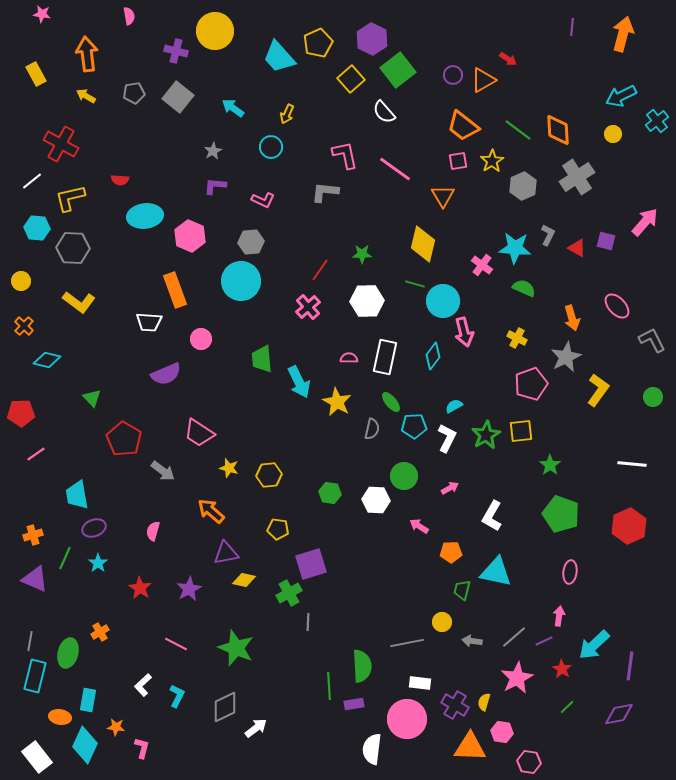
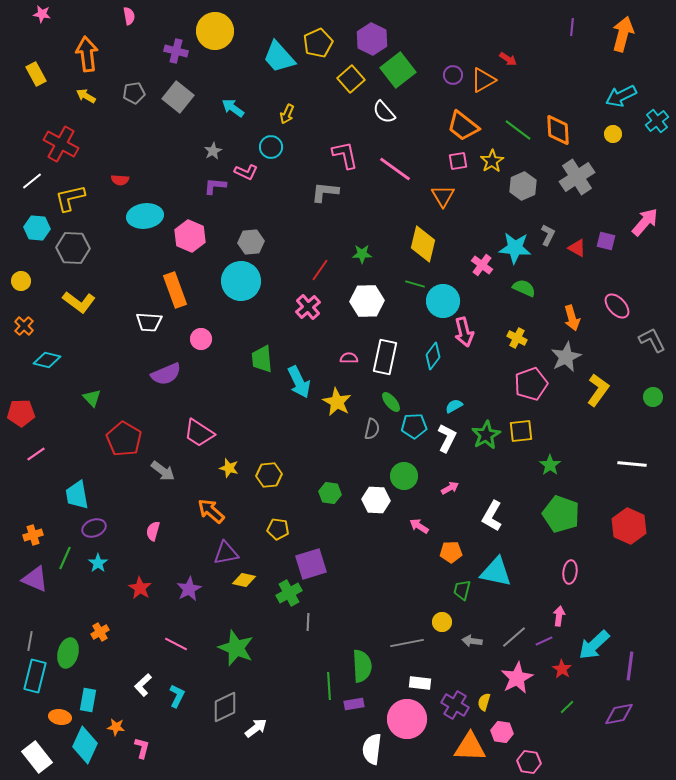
pink L-shape at (263, 200): moved 17 px left, 28 px up
red hexagon at (629, 526): rotated 12 degrees counterclockwise
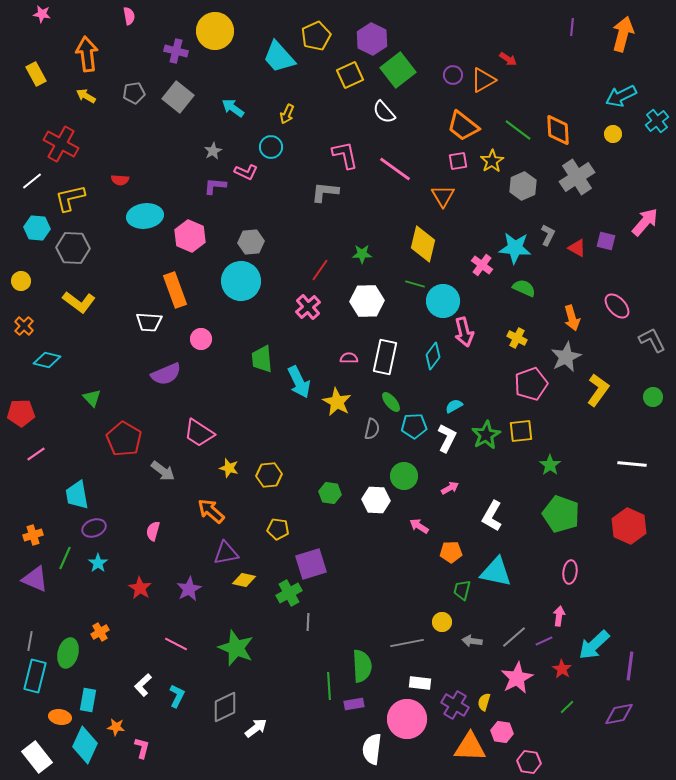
yellow pentagon at (318, 43): moved 2 px left, 7 px up
yellow square at (351, 79): moved 1 px left, 4 px up; rotated 16 degrees clockwise
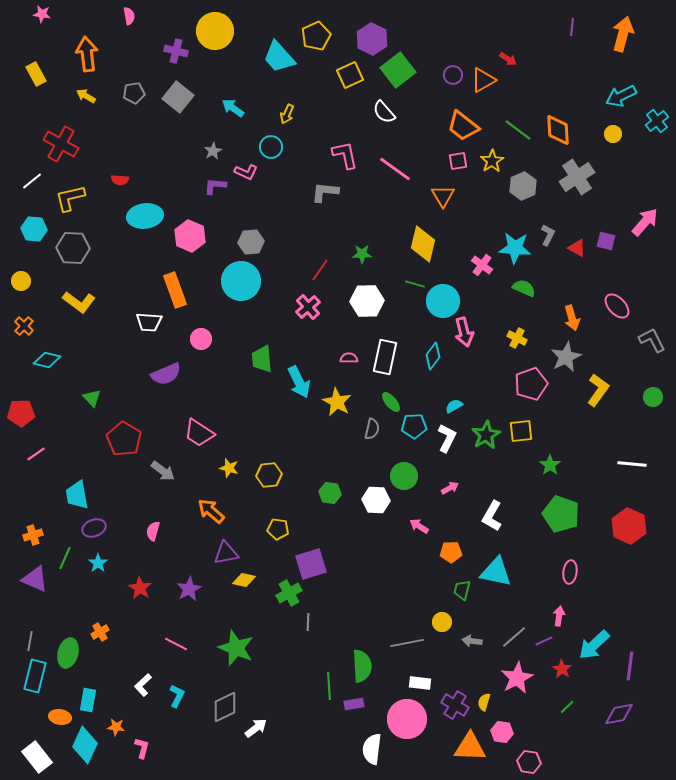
cyan hexagon at (37, 228): moved 3 px left, 1 px down
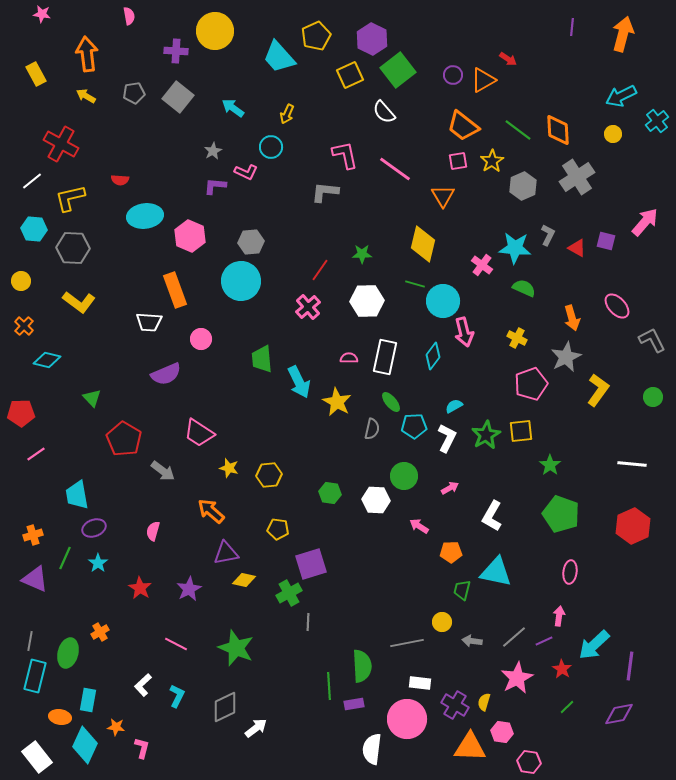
purple cross at (176, 51): rotated 10 degrees counterclockwise
red hexagon at (629, 526): moved 4 px right; rotated 12 degrees clockwise
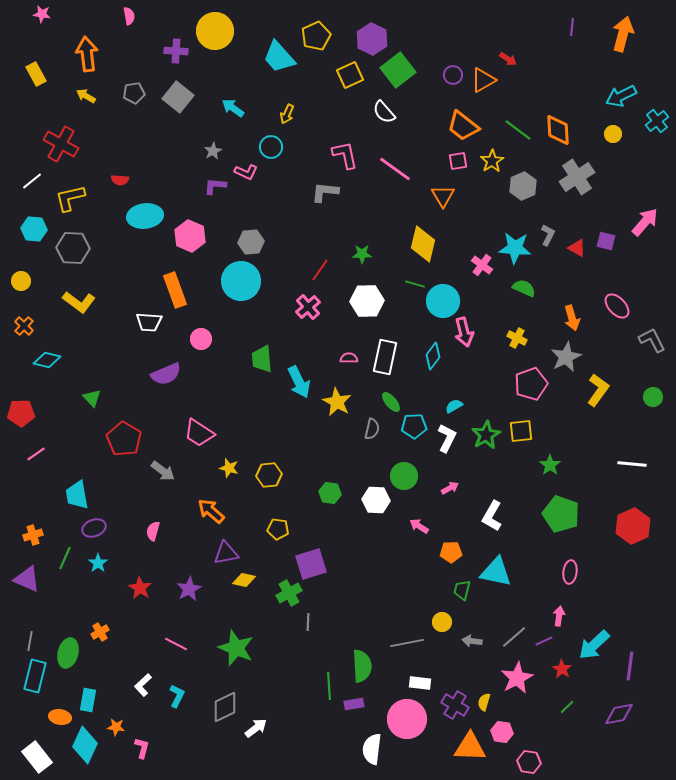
purple triangle at (35, 579): moved 8 px left
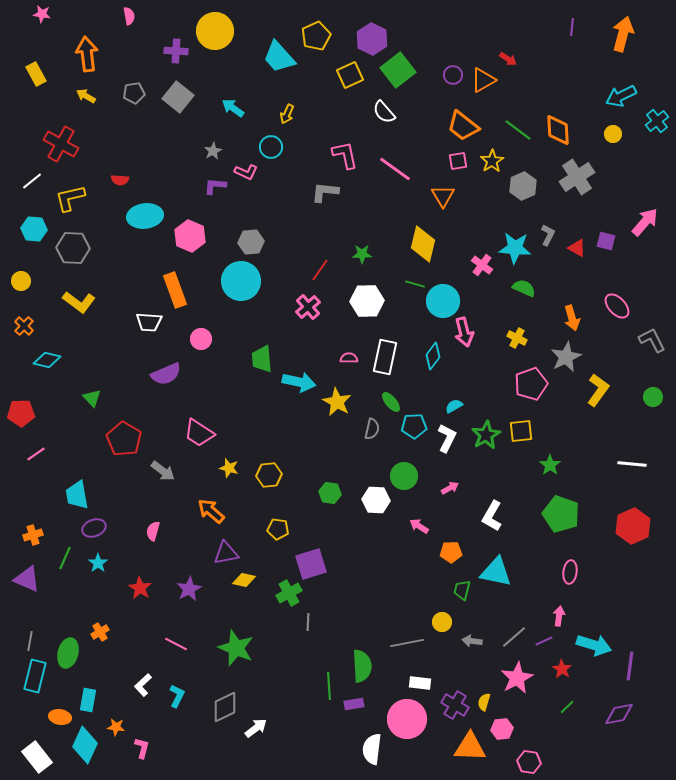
cyan arrow at (299, 382): rotated 52 degrees counterclockwise
cyan arrow at (594, 645): rotated 120 degrees counterclockwise
pink hexagon at (502, 732): moved 3 px up; rotated 15 degrees counterclockwise
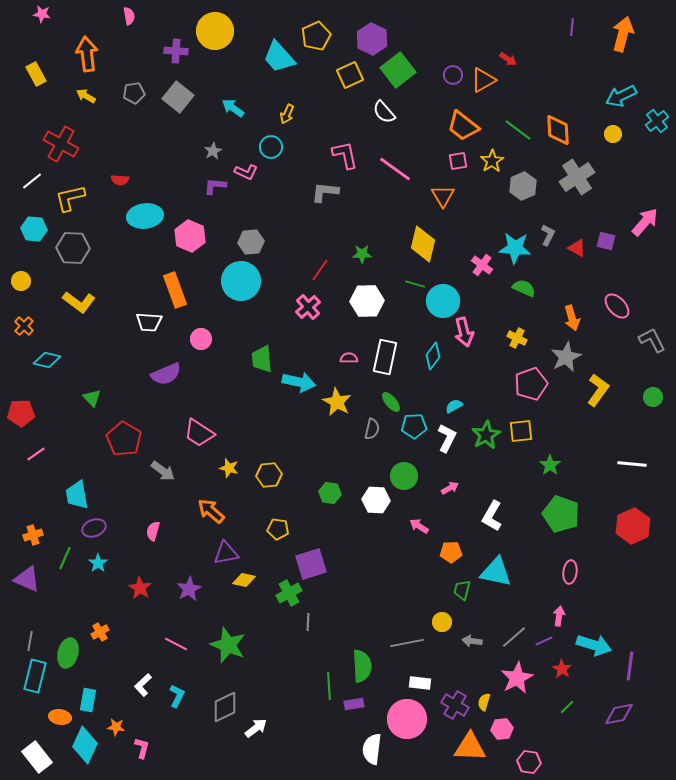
green star at (236, 648): moved 8 px left, 3 px up
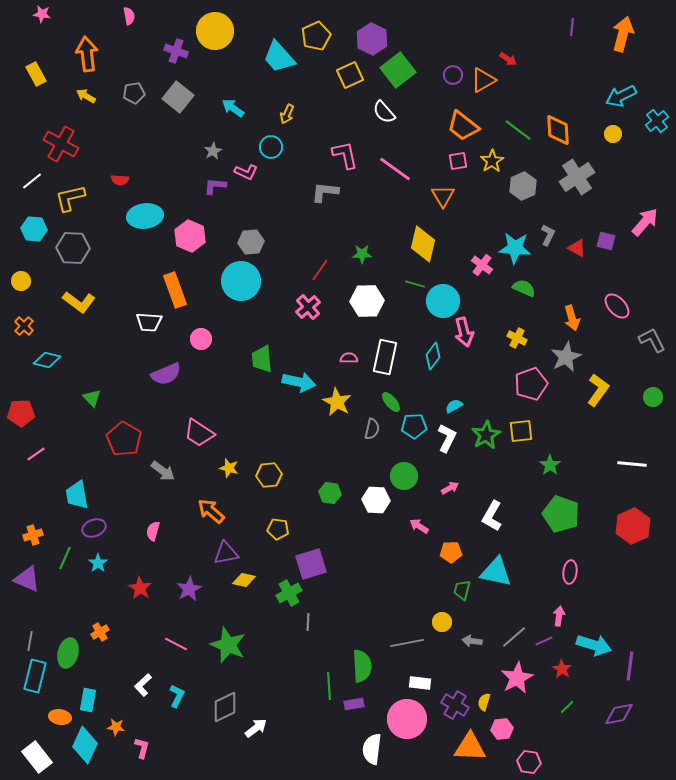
purple cross at (176, 51): rotated 15 degrees clockwise
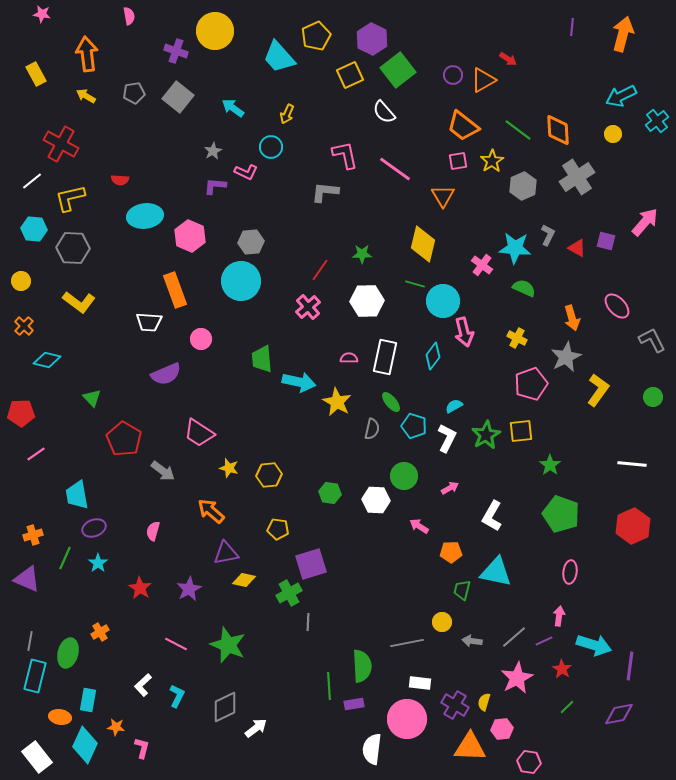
cyan pentagon at (414, 426): rotated 20 degrees clockwise
